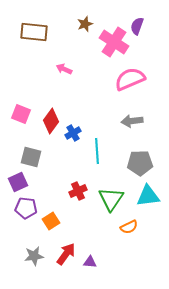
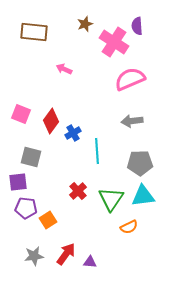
purple semicircle: rotated 24 degrees counterclockwise
purple square: rotated 18 degrees clockwise
red cross: rotated 18 degrees counterclockwise
cyan triangle: moved 5 px left
orange square: moved 3 px left, 1 px up
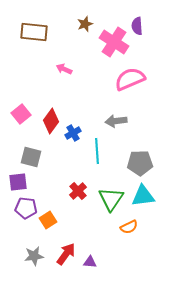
pink square: rotated 30 degrees clockwise
gray arrow: moved 16 px left
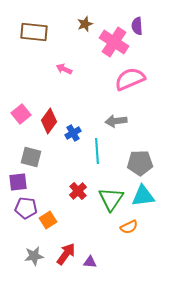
red diamond: moved 2 px left
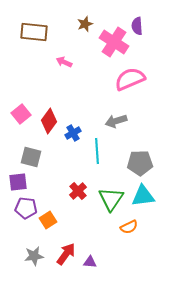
pink arrow: moved 7 px up
gray arrow: rotated 10 degrees counterclockwise
